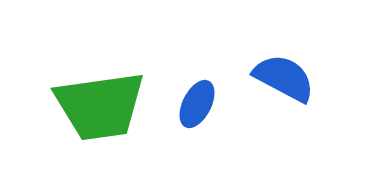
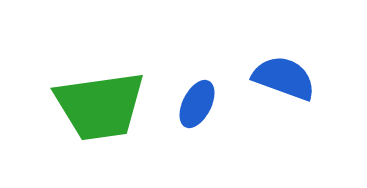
blue semicircle: rotated 8 degrees counterclockwise
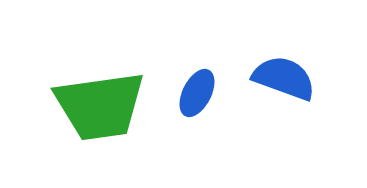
blue ellipse: moved 11 px up
